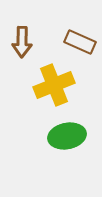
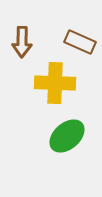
yellow cross: moved 1 px right, 2 px up; rotated 24 degrees clockwise
green ellipse: rotated 30 degrees counterclockwise
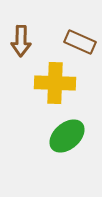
brown arrow: moved 1 px left, 1 px up
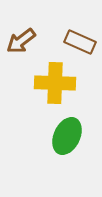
brown arrow: rotated 52 degrees clockwise
green ellipse: rotated 24 degrees counterclockwise
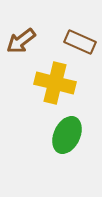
yellow cross: rotated 12 degrees clockwise
green ellipse: moved 1 px up
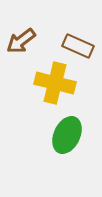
brown rectangle: moved 2 px left, 4 px down
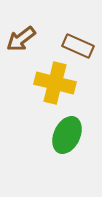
brown arrow: moved 2 px up
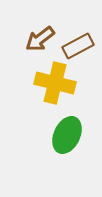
brown arrow: moved 19 px right
brown rectangle: rotated 52 degrees counterclockwise
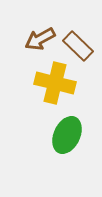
brown arrow: rotated 8 degrees clockwise
brown rectangle: rotated 72 degrees clockwise
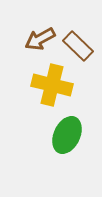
yellow cross: moved 3 px left, 2 px down
